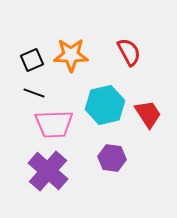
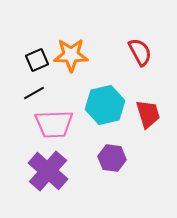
red semicircle: moved 11 px right
black square: moved 5 px right
black line: rotated 50 degrees counterclockwise
red trapezoid: rotated 16 degrees clockwise
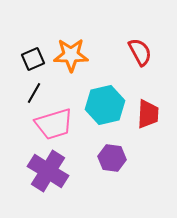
black square: moved 4 px left, 1 px up
black line: rotated 30 degrees counterclockwise
red trapezoid: rotated 20 degrees clockwise
pink trapezoid: rotated 15 degrees counterclockwise
purple cross: rotated 9 degrees counterclockwise
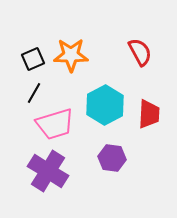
cyan hexagon: rotated 15 degrees counterclockwise
red trapezoid: moved 1 px right
pink trapezoid: moved 1 px right
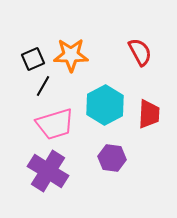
black line: moved 9 px right, 7 px up
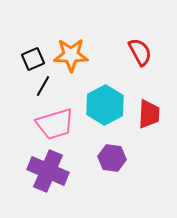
purple cross: rotated 9 degrees counterclockwise
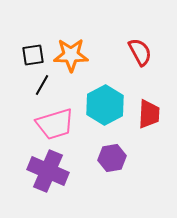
black square: moved 4 px up; rotated 15 degrees clockwise
black line: moved 1 px left, 1 px up
purple hexagon: rotated 16 degrees counterclockwise
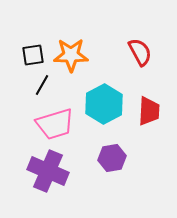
cyan hexagon: moved 1 px left, 1 px up
red trapezoid: moved 3 px up
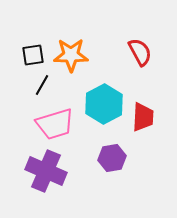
red trapezoid: moved 6 px left, 6 px down
purple cross: moved 2 px left
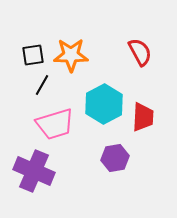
purple hexagon: moved 3 px right
purple cross: moved 12 px left
